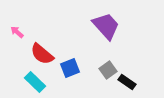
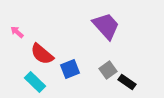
blue square: moved 1 px down
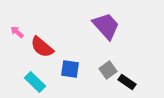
red semicircle: moved 7 px up
blue square: rotated 30 degrees clockwise
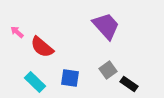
blue square: moved 9 px down
black rectangle: moved 2 px right, 2 px down
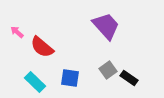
black rectangle: moved 6 px up
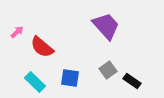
pink arrow: rotated 96 degrees clockwise
black rectangle: moved 3 px right, 3 px down
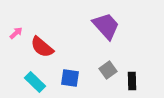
pink arrow: moved 1 px left, 1 px down
black rectangle: rotated 54 degrees clockwise
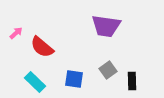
purple trapezoid: rotated 140 degrees clockwise
blue square: moved 4 px right, 1 px down
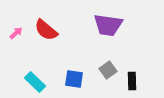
purple trapezoid: moved 2 px right, 1 px up
red semicircle: moved 4 px right, 17 px up
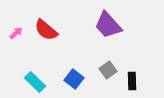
purple trapezoid: rotated 40 degrees clockwise
blue square: rotated 30 degrees clockwise
